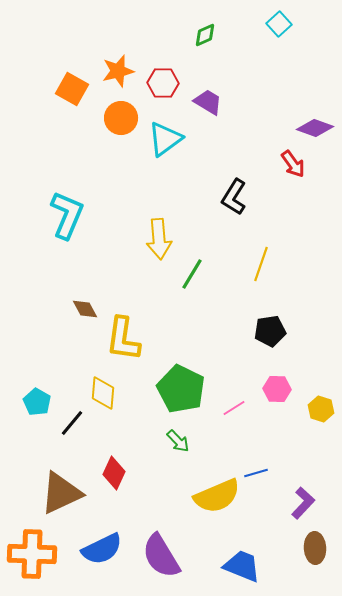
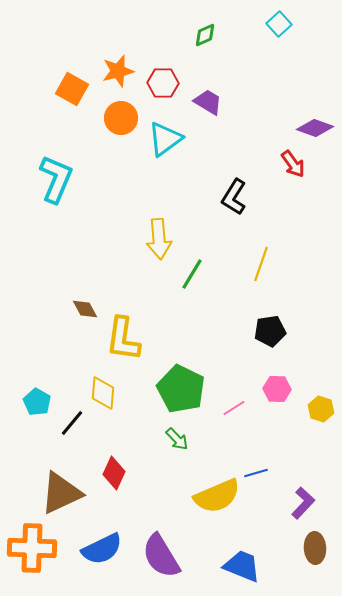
cyan L-shape: moved 11 px left, 36 px up
green arrow: moved 1 px left, 2 px up
orange cross: moved 6 px up
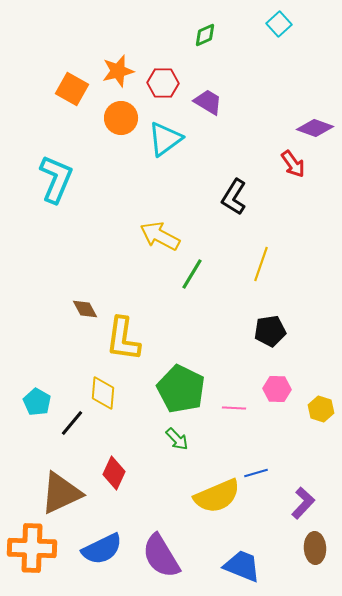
yellow arrow: moved 1 px right, 3 px up; rotated 123 degrees clockwise
pink line: rotated 35 degrees clockwise
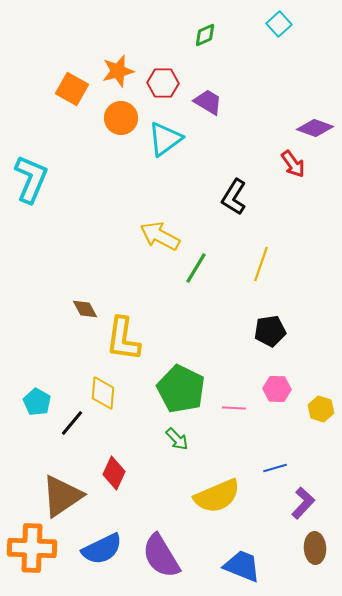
cyan L-shape: moved 25 px left
green line: moved 4 px right, 6 px up
blue line: moved 19 px right, 5 px up
brown triangle: moved 1 px right, 3 px down; rotated 9 degrees counterclockwise
